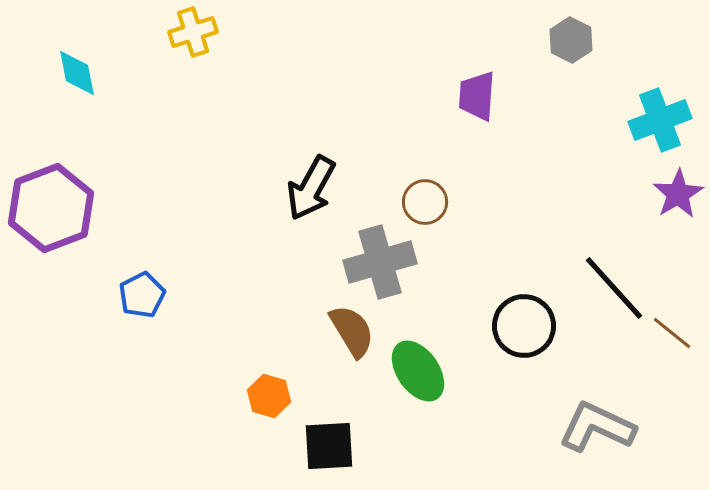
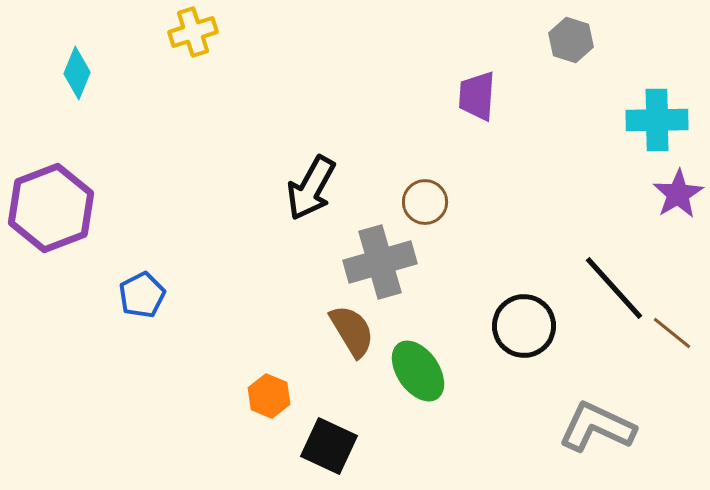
gray hexagon: rotated 9 degrees counterclockwise
cyan diamond: rotated 33 degrees clockwise
cyan cross: moved 3 px left; rotated 20 degrees clockwise
orange hexagon: rotated 6 degrees clockwise
black square: rotated 28 degrees clockwise
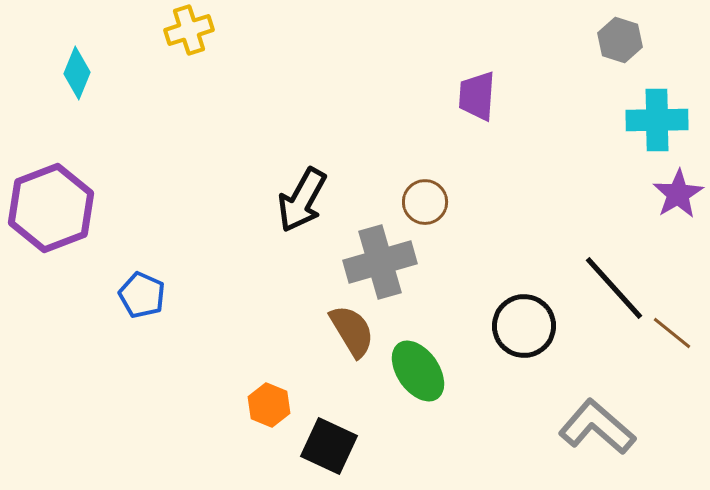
yellow cross: moved 4 px left, 2 px up
gray hexagon: moved 49 px right
black arrow: moved 9 px left, 12 px down
blue pentagon: rotated 21 degrees counterclockwise
orange hexagon: moved 9 px down
gray L-shape: rotated 16 degrees clockwise
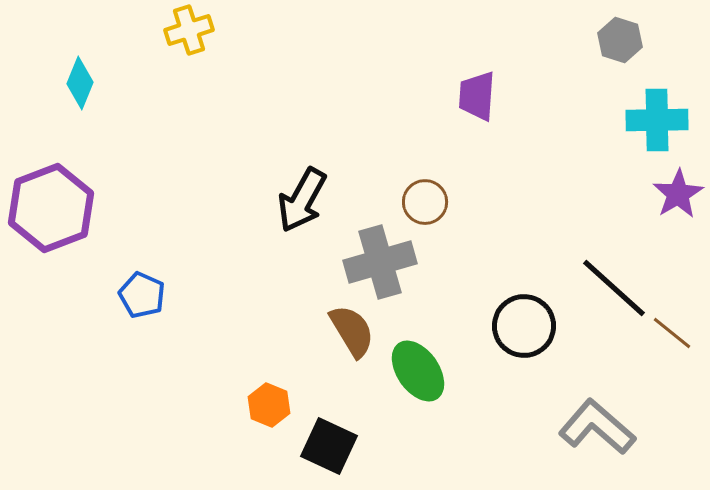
cyan diamond: moved 3 px right, 10 px down
black line: rotated 6 degrees counterclockwise
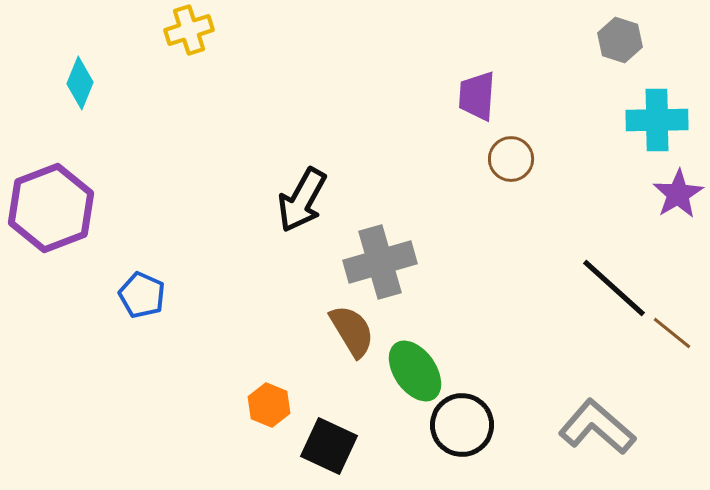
brown circle: moved 86 px right, 43 px up
black circle: moved 62 px left, 99 px down
green ellipse: moved 3 px left
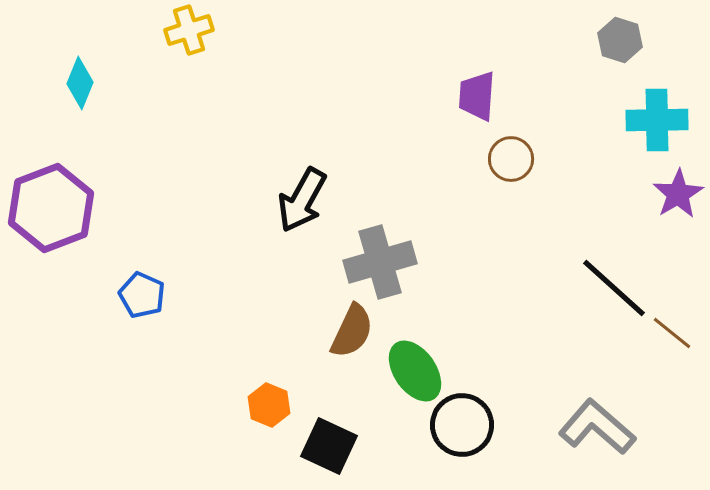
brown semicircle: rotated 56 degrees clockwise
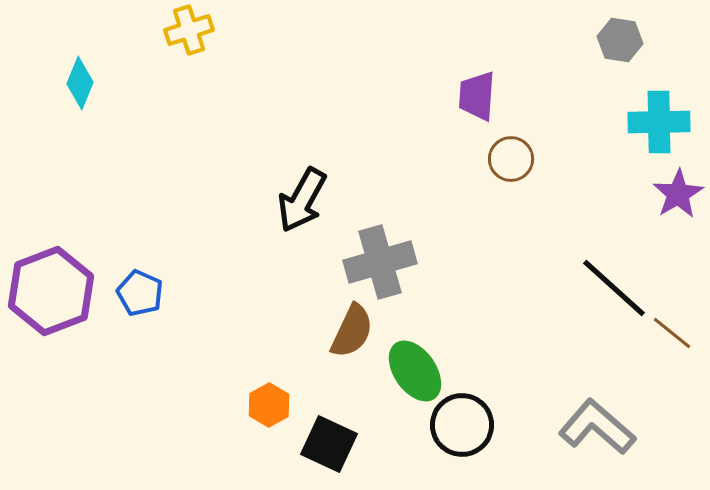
gray hexagon: rotated 9 degrees counterclockwise
cyan cross: moved 2 px right, 2 px down
purple hexagon: moved 83 px down
blue pentagon: moved 2 px left, 2 px up
orange hexagon: rotated 9 degrees clockwise
black square: moved 2 px up
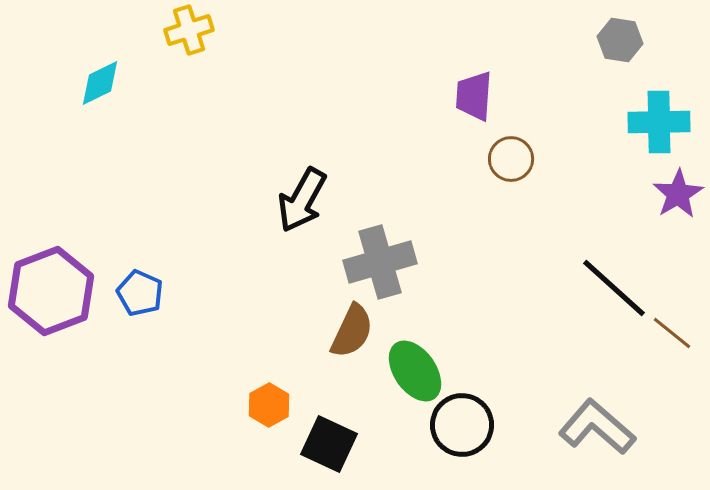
cyan diamond: moved 20 px right; rotated 42 degrees clockwise
purple trapezoid: moved 3 px left
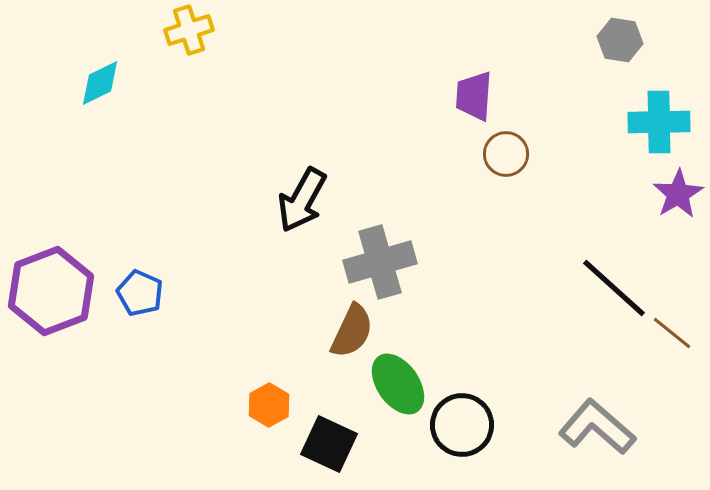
brown circle: moved 5 px left, 5 px up
green ellipse: moved 17 px left, 13 px down
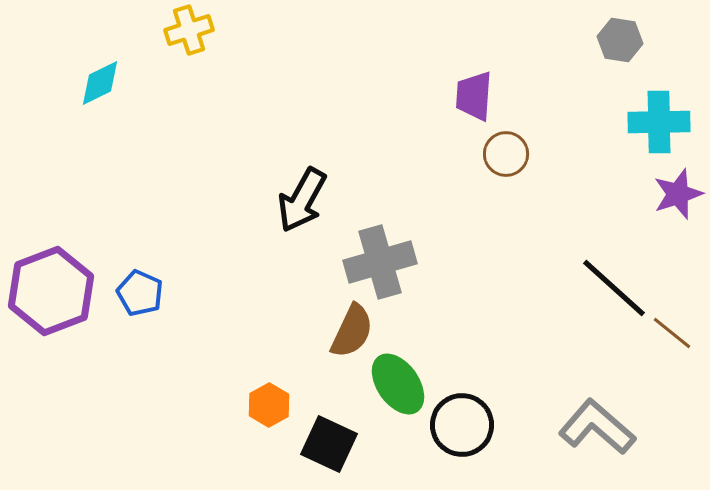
purple star: rotated 12 degrees clockwise
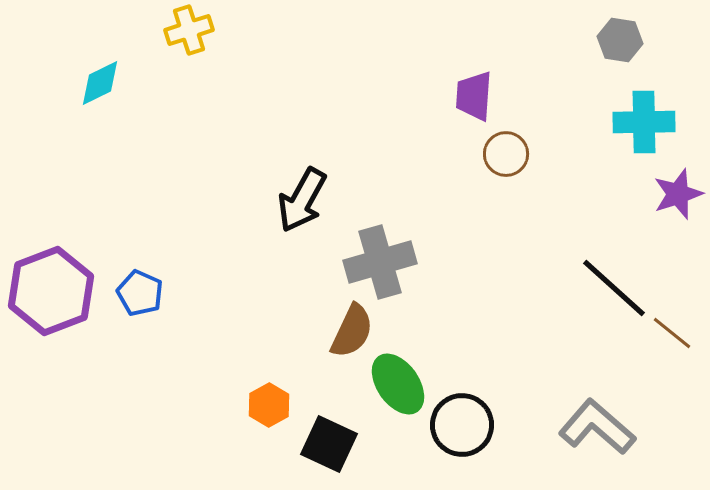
cyan cross: moved 15 px left
